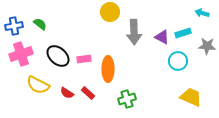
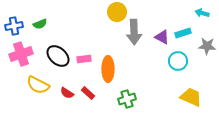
yellow circle: moved 7 px right
green semicircle: rotated 120 degrees clockwise
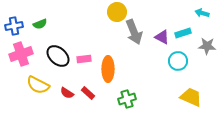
gray arrow: rotated 20 degrees counterclockwise
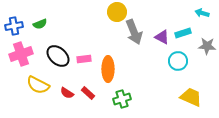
green cross: moved 5 px left
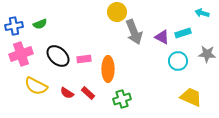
gray star: moved 8 px down
yellow semicircle: moved 2 px left, 1 px down
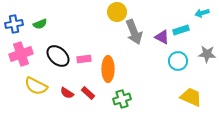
cyan arrow: rotated 32 degrees counterclockwise
blue cross: moved 2 px up
cyan rectangle: moved 2 px left, 3 px up
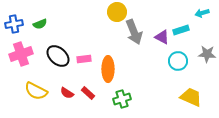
yellow semicircle: moved 5 px down
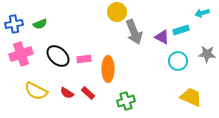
green cross: moved 4 px right, 2 px down
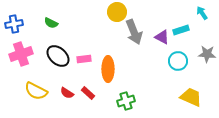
cyan arrow: rotated 72 degrees clockwise
green semicircle: moved 11 px right, 1 px up; rotated 48 degrees clockwise
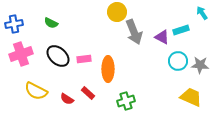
gray star: moved 7 px left, 11 px down
red semicircle: moved 6 px down
